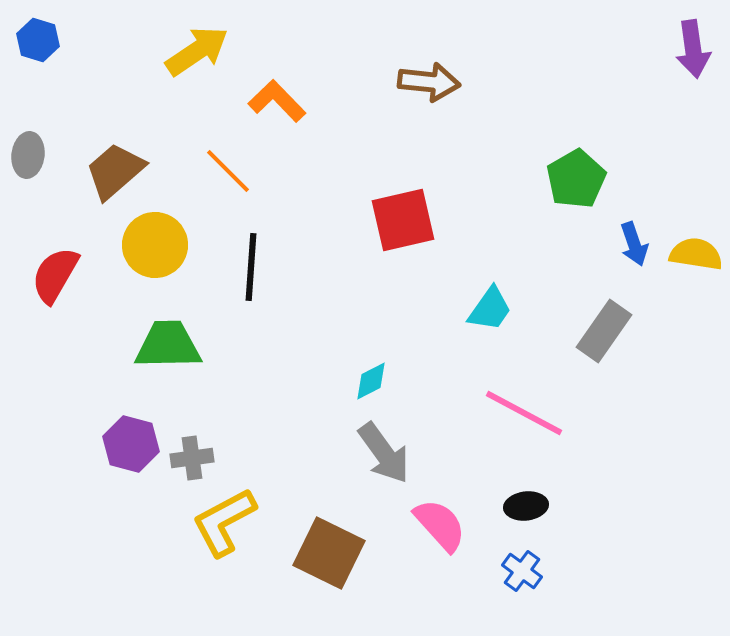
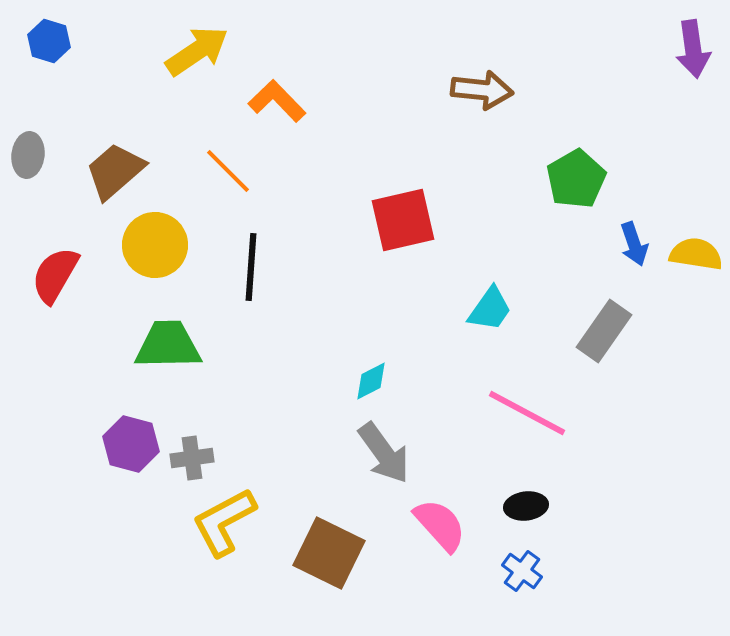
blue hexagon: moved 11 px right, 1 px down
brown arrow: moved 53 px right, 8 px down
pink line: moved 3 px right
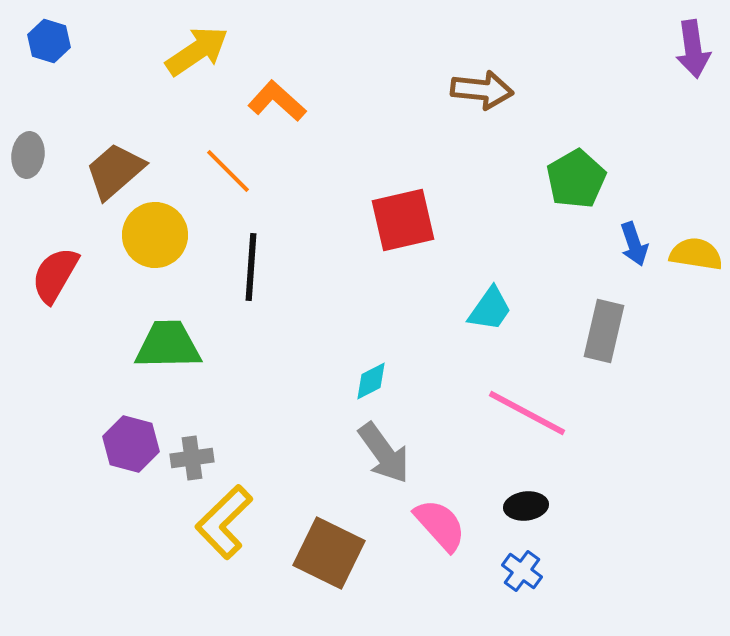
orange L-shape: rotated 4 degrees counterclockwise
yellow circle: moved 10 px up
gray rectangle: rotated 22 degrees counterclockwise
yellow L-shape: rotated 16 degrees counterclockwise
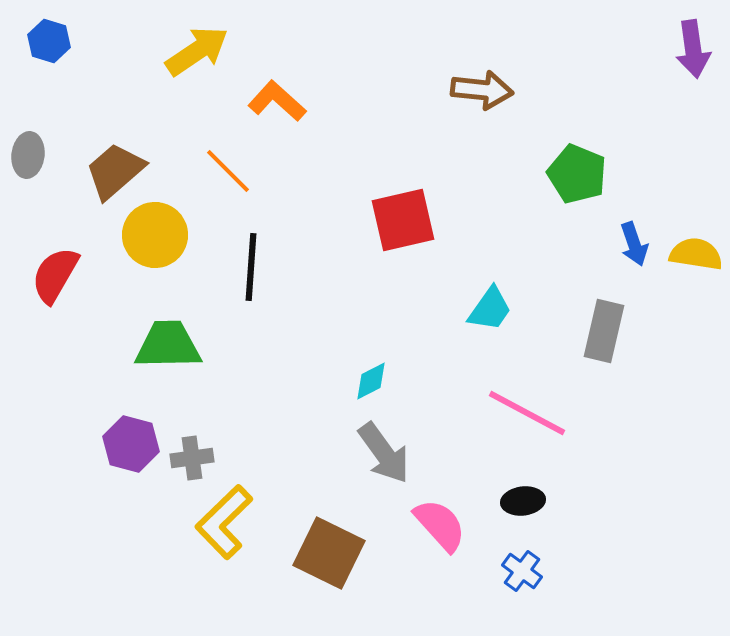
green pentagon: moved 1 px right, 5 px up; rotated 20 degrees counterclockwise
black ellipse: moved 3 px left, 5 px up
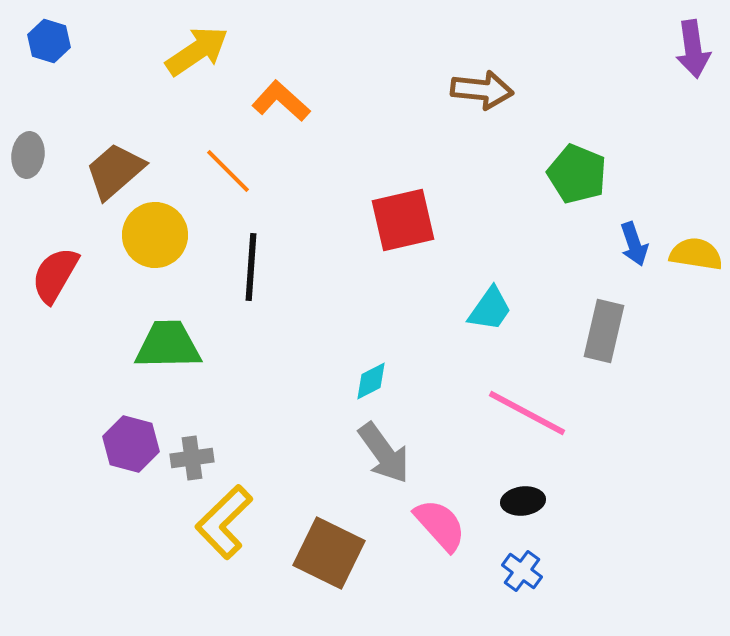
orange L-shape: moved 4 px right
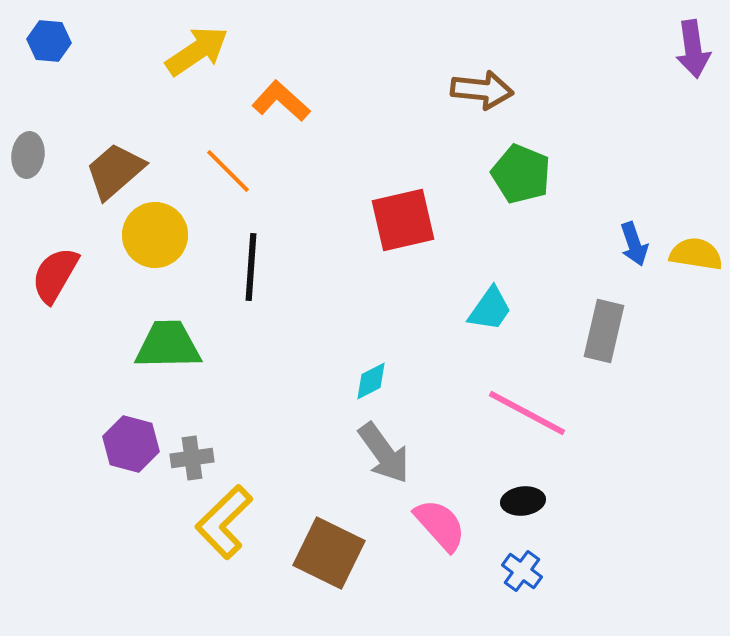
blue hexagon: rotated 12 degrees counterclockwise
green pentagon: moved 56 px left
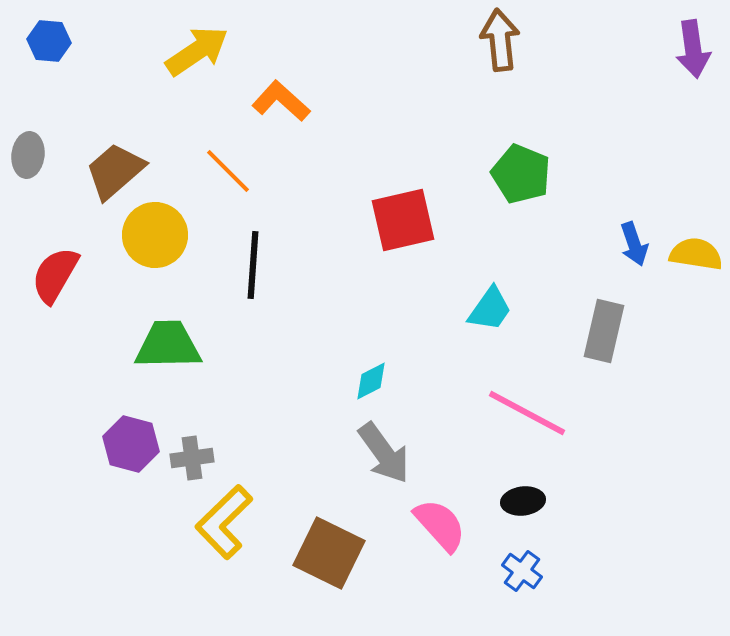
brown arrow: moved 18 px right, 50 px up; rotated 102 degrees counterclockwise
black line: moved 2 px right, 2 px up
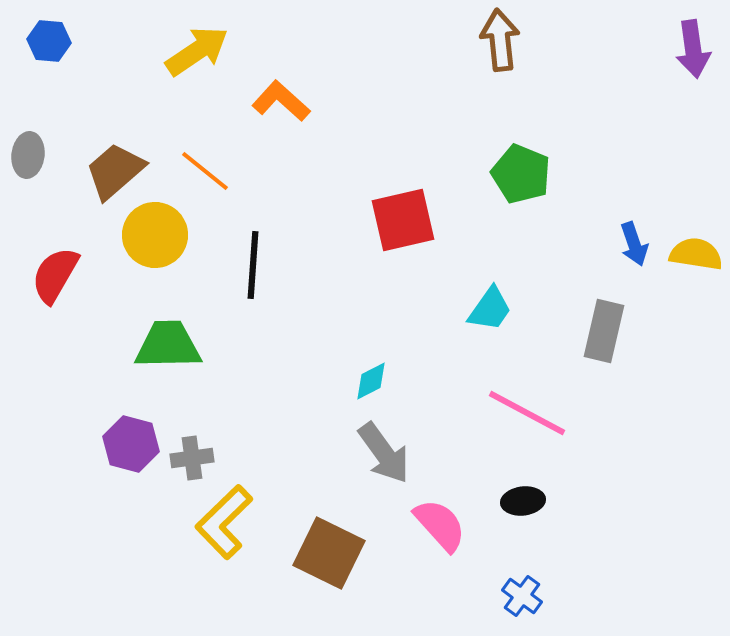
orange line: moved 23 px left; rotated 6 degrees counterclockwise
blue cross: moved 25 px down
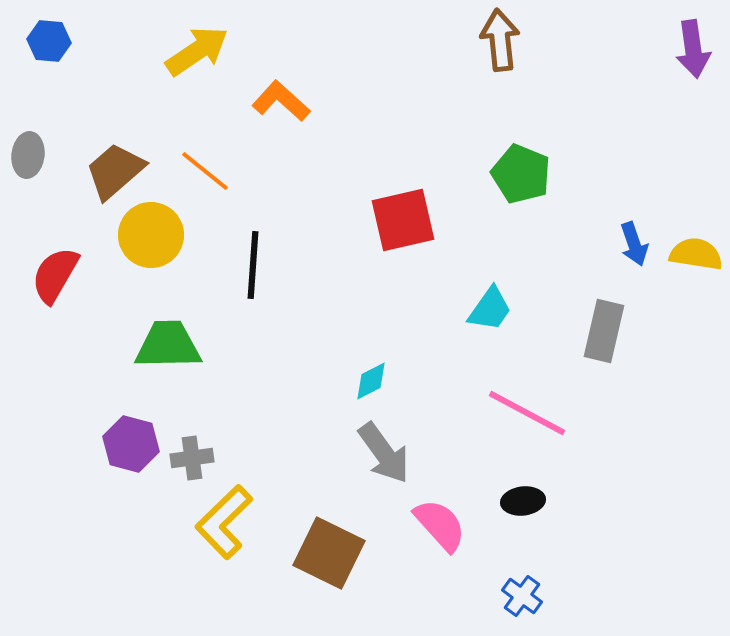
yellow circle: moved 4 px left
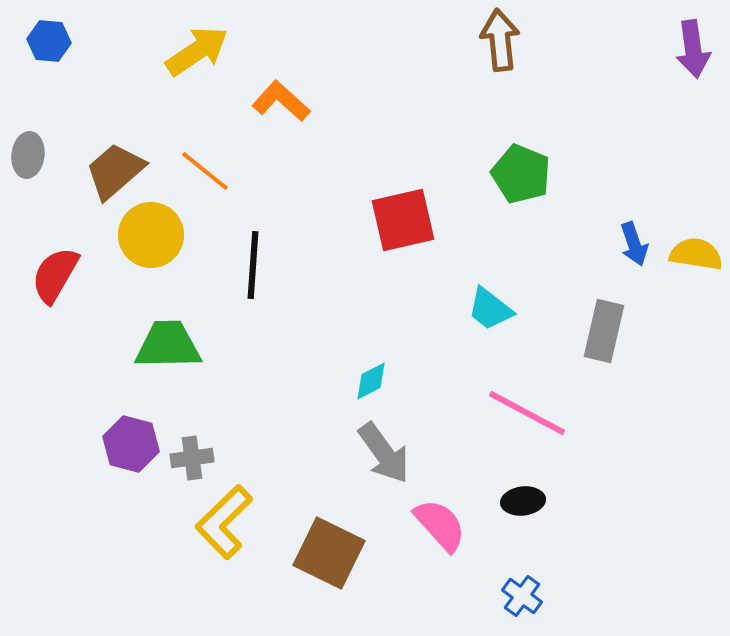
cyan trapezoid: rotated 93 degrees clockwise
